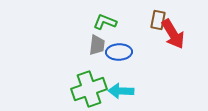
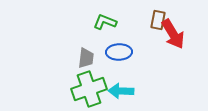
gray trapezoid: moved 11 px left, 13 px down
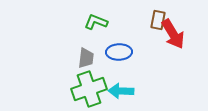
green L-shape: moved 9 px left
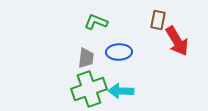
red arrow: moved 4 px right, 7 px down
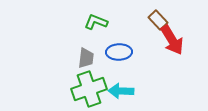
brown rectangle: rotated 54 degrees counterclockwise
red arrow: moved 5 px left, 1 px up
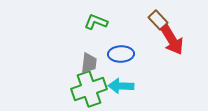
blue ellipse: moved 2 px right, 2 px down
gray trapezoid: moved 3 px right, 5 px down
cyan arrow: moved 5 px up
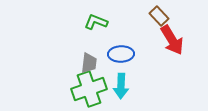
brown rectangle: moved 1 px right, 4 px up
cyan arrow: rotated 90 degrees counterclockwise
